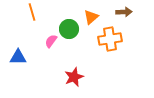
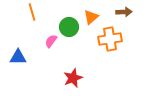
green circle: moved 2 px up
red star: moved 1 px left, 1 px down
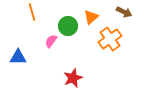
brown arrow: rotated 28 degrees clockwise
green circle: moved 1 px left, 1 px up
orange cross: rotated 25 degrees counterclockwise
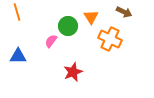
orange line: moved 15 px left
orange triangle: rotated 21 degrees counterclockwise
orange cross: rotated 30 degrees counterclockwise
blue triangle: moved 1 px up
red star: moved 6 px up
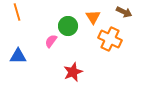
orange triangle: moved 2 px right
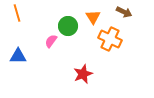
orange line: moved 1 px down
red star: moved 10 px right, 2 px down
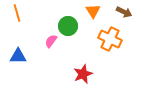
orange triangle: moved 6 px up
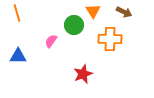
green circle: moved 6 px right, 1 px up
orange cross: rotated 25 degrees counterclockwise
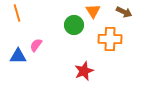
pink semicircle: moved 15 px left, 4 px down
red star: moved 1 px right, 3 px up
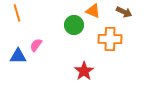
orange triangle: rotated 35 degrees counterclockwise
red star: rotated 12 degrees counterclockwise
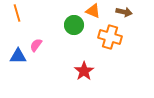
brown arrow: rotated 14 degrees counterclockwise
orange cross: moved 2 px up; rotated 15 degrees clockwise
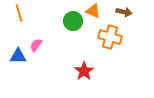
orange line: moved 2 px right
green circle: moved 1 px left, 4 px up
